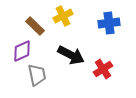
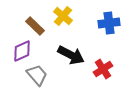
yellow cross: rotated 24 degrees counterclockwise
gray trapezoid: rotated 30 degrees counterclockwise
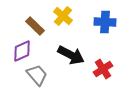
blue cross: moved 4 px left, 1 px up; rotated 10 degrees clockwise
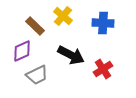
blue cross: moved 2 px left, 1 px down
gray trapezoid: rotated 105 degrees clockwise
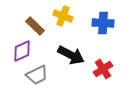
yellow cross: rotated 18 degrees counterclockwise
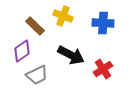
purple diamond: rotated 10 degrees counterclockwise
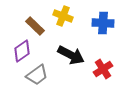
gray trapezoid: rotated 10 degrees counterclockwise
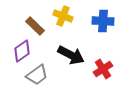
blue cross: moved 2 px up
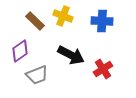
blue cross: moved 1 px left
brown rectangle: moved 5 px up
purple diamond: moved 2 px left
gray trapezoid: rotated 15 degrees clockwise
